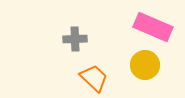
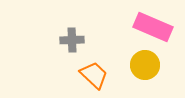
gray cross: moved 3 px left, 1 px down
orange trapezoid: moved 3 px up
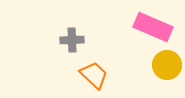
yellow circle: moved 22 px right
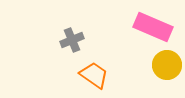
gray cross: rotated 20 degrees counterclockwise
orange trapezoid: rotated 8 degrees counterclockwise
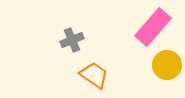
pink rectangle: rotated 72 degrees counterclockwise
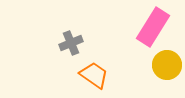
pink rectangle: rotated 9 degrees counterclockwise
gray cross: moved 1 px left, 3 px down
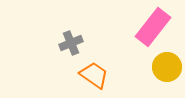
pink rectangle: rotated 6 degrees clockwise
yellow circle: moved 2 px down
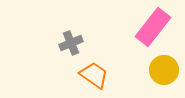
yellow circle: moved 3 px left, 3 px down
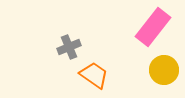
gray cross: moved 2 px left, 4 px down
